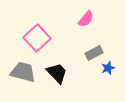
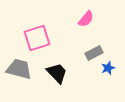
pink square: rotated 24 degrees clockwise
gray trapezoid: moved 4 px left, 3 px up
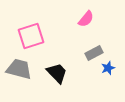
pink square: moved 6 px left, 2 px up
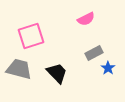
pink semicircle: rotated 24 degrees clockwise
blue star: rotated 16 degrees counterclockwise
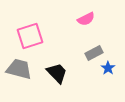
pink square: moved 1 px left
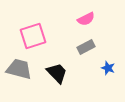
pink square: moved 3 px right
gray rectangle: moved 8 px left, 6 px up
blue star: rotated 16 degrees counterclockwise
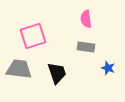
pink semicircle: rotated 108 degrees clockwise
gray rectangle: rotated 36 degrees clockwise
gray trapezoid: rotated 8 degrees counterclockwise
black trapezoid: rotated 25 degrees clockwise
